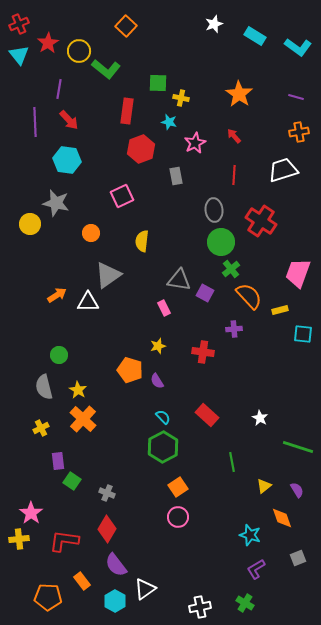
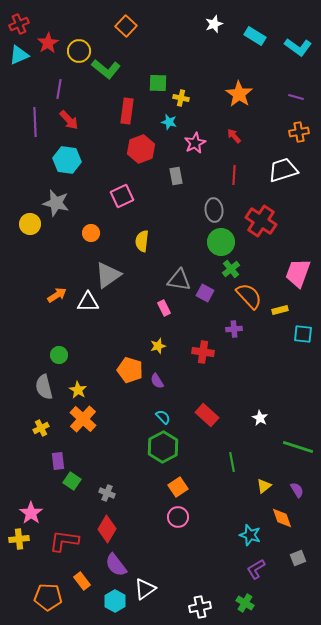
cyan triangle at (19, 55): rotated 45 degrees clockwise
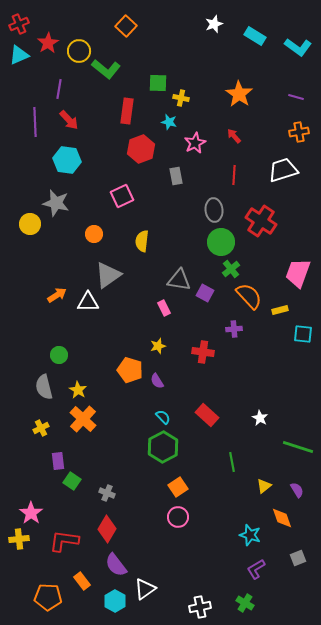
orange circle at (91, 233): moved 3 px right, 1 px down
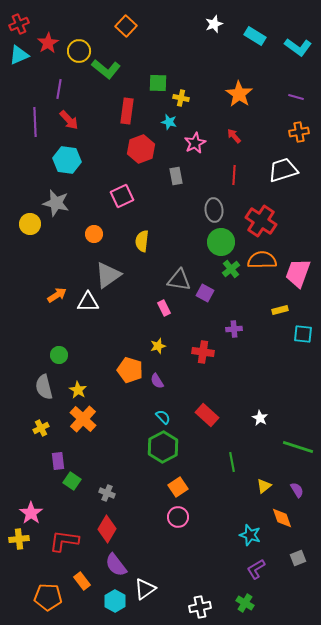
orange semicircle at (249, 296): moved 13 px right, 36 px up; rotated 48 degrees counterclockwise
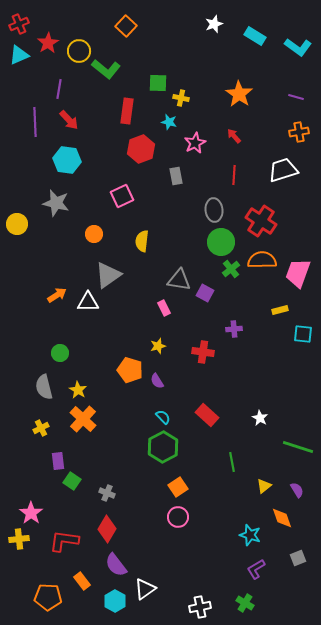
yellow circle at (30, 224): moved 13 px left
green circle at (59, 355): moved 1 px right, 2 px up
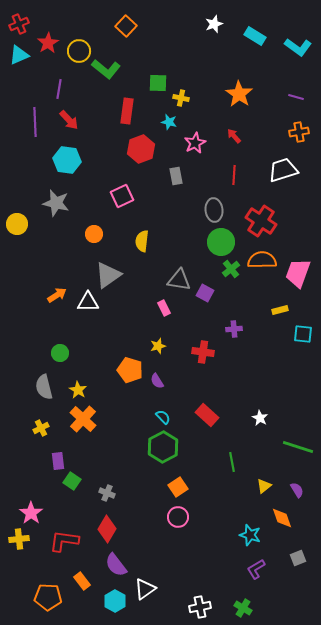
green cross at (245, 603): moved 2 px left, 5 px down
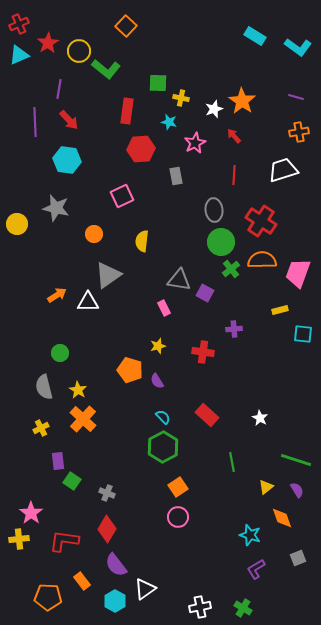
white star at (214, 24): moved 85 px down
orange star at (239, 94): moved 3 px right, 7 px down
red hexagon at (141, 149): rotated 16 degrees clockwise
gray star at (56, 203): moved 5 px down
green line at (298, 447): moved 2 px left, 13 px down
yellow triangle at (264, 486): moved 2 px right, 1 px down
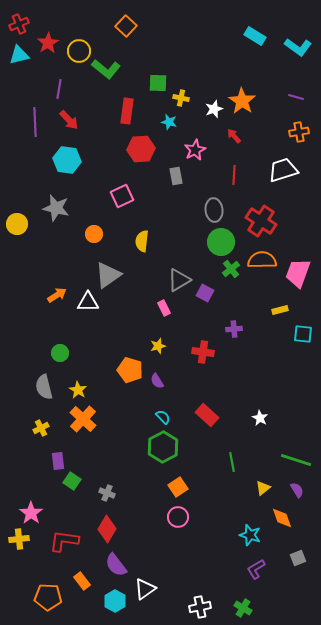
cyan triangle at (19, 55): rotated 10 degrees clockwise
pink star at (195, 143): moved 7 px down
gray triangle at (179, 280): rotated 40 degrees counterclockwise
yellow triangle at (266, 487): moved 3 px left, 1 px down
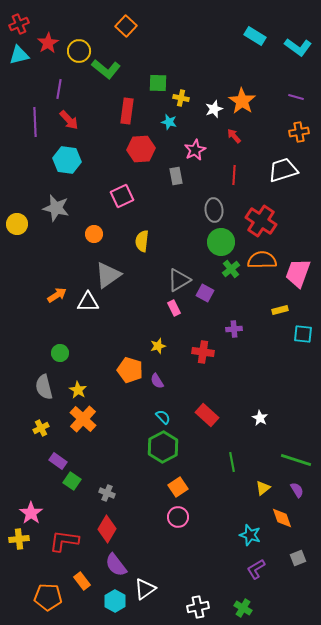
pink rectangle at (164, 308): moved 10 px right
purple rectangle at (58, 461): rotated 48 degrees counterclockwise
white cross at (200, 607): moved 2 px left
